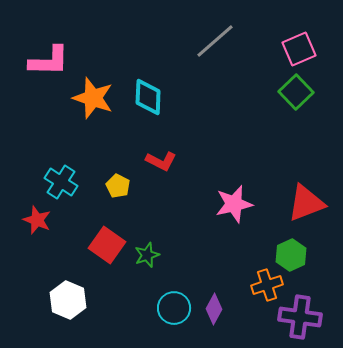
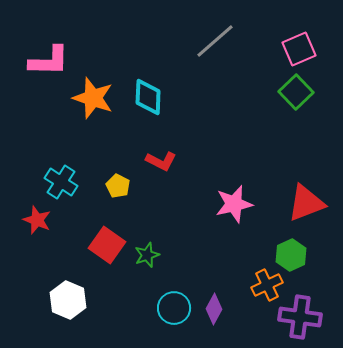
orange cross: rotated 8 degrees counterclockwise
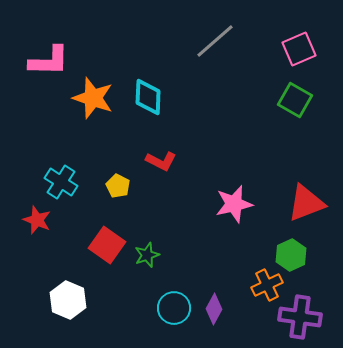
green square: moved 1 px left, 8 px down; rotated 16 degrees counterclockwise
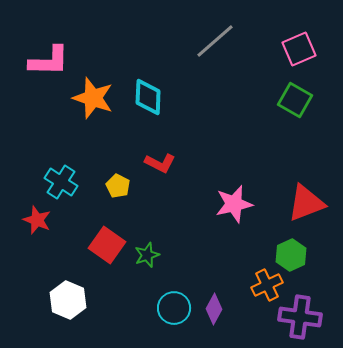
red L-shape: moved 1 px left, 2 px down
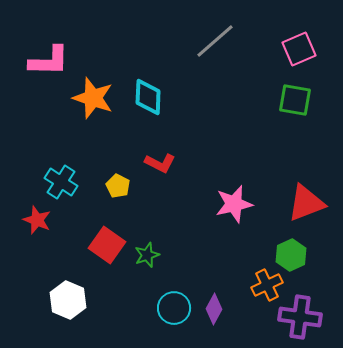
green square: rotated 20 degrees counterclockwise
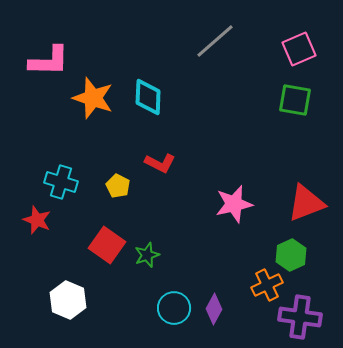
cyan cross: rotated 16 degrees counterclockwise
